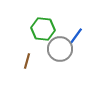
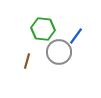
gray circle: moved 1 px left, 3 px down
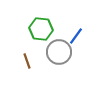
green hexagon: moved 2 px left
brown line: rotated 35 degrees counterclockwise
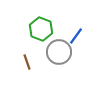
green hexagon: rotated 15 degrees clockwise
brown line: moved 1 px down
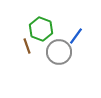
brown line: moved 16 px up
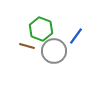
brown line: rotated 56 degrees counterclockwise
gray circle: moved 5 px left, 1 px up
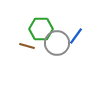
green hexagon: rotated 20 degrees counterclockwise
gray circle: moved 3 px right, 8 px up
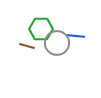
blue line: rotated 60 degrees clockwise
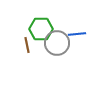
blue line: moved 1 px right, 2 px up; rotated 12 degrees counterclockwise
brown line: moved 1 px up; rotated 63 degrees clockwise
